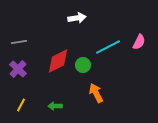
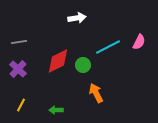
green arrow: moved 1 px right, 4 px down
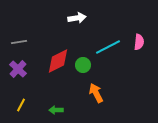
pink semicircle: rotated 21 degrees counterclockwise
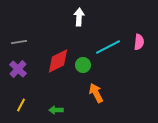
white arrow: moved 2 px right, 1 px up; rotated 78 degrees counterclockwise
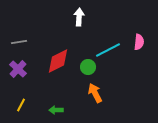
cyan line: moved 3 px down
green circle: moved 5 px right, 2 px down
orange arrow: moved 1 px left
